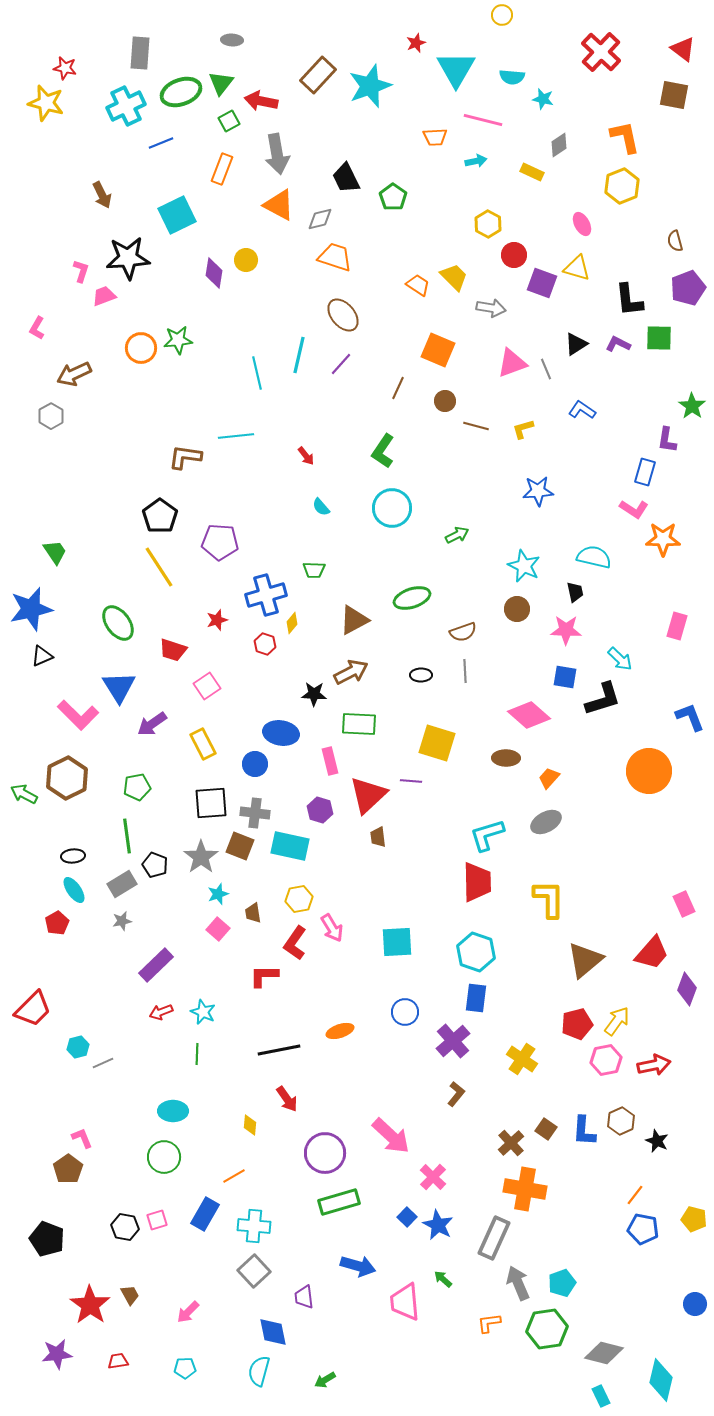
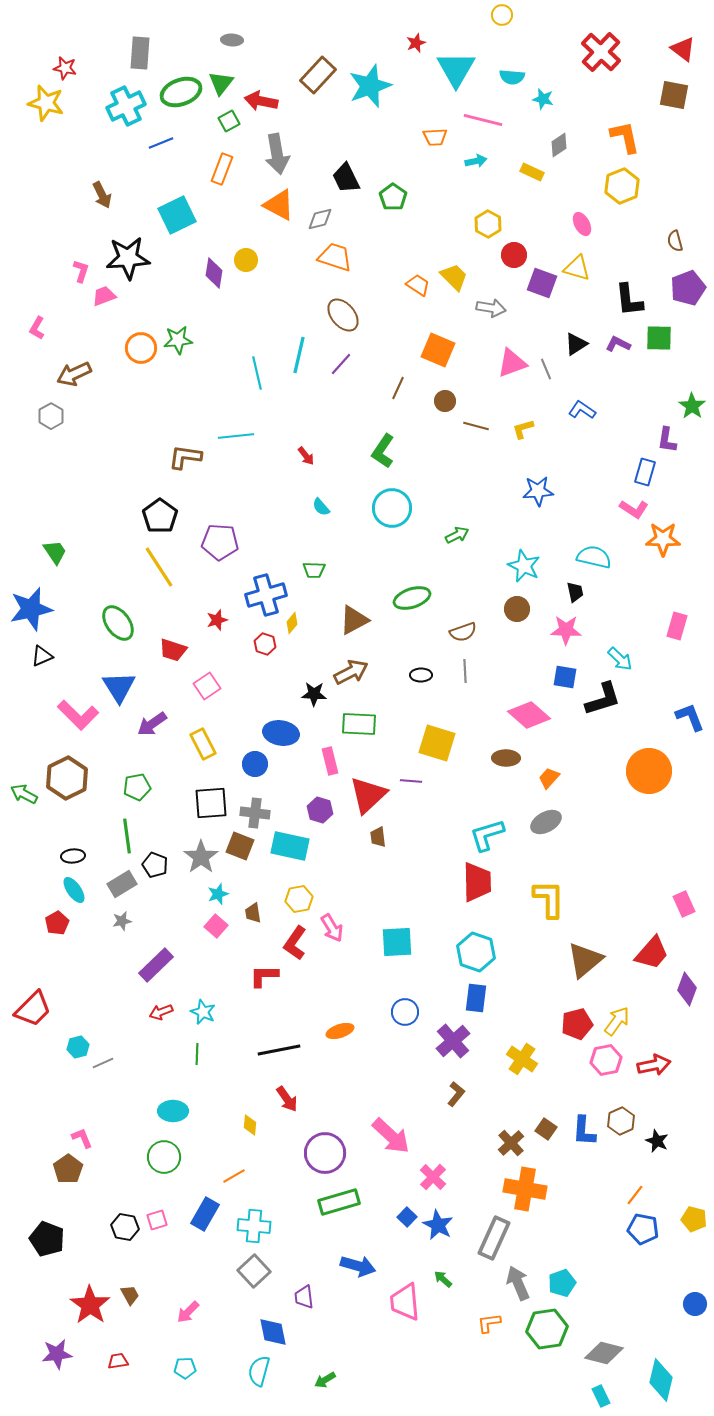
pink square at (218, 929): moved 2 px left, 3 px up
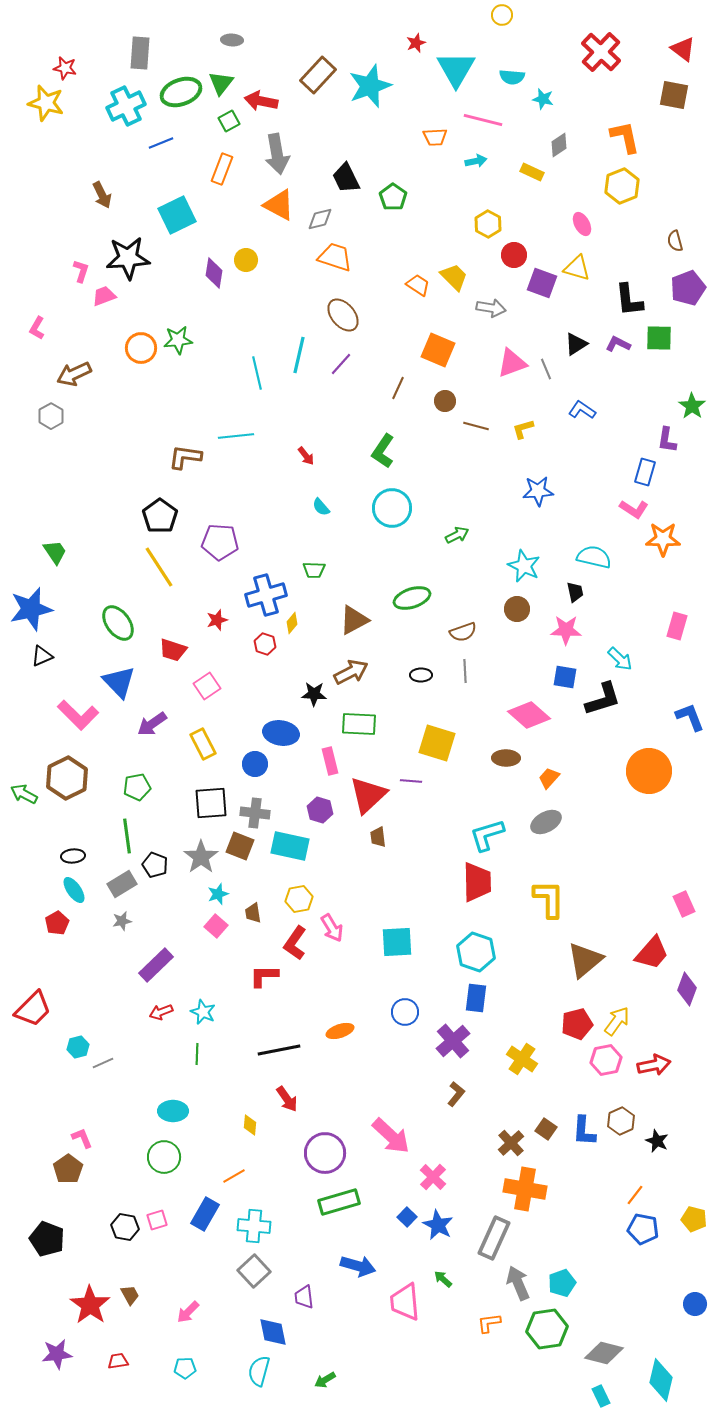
blue triangle at (119, 687): moved 5 px up; rotated 12 degrees counterclockwise
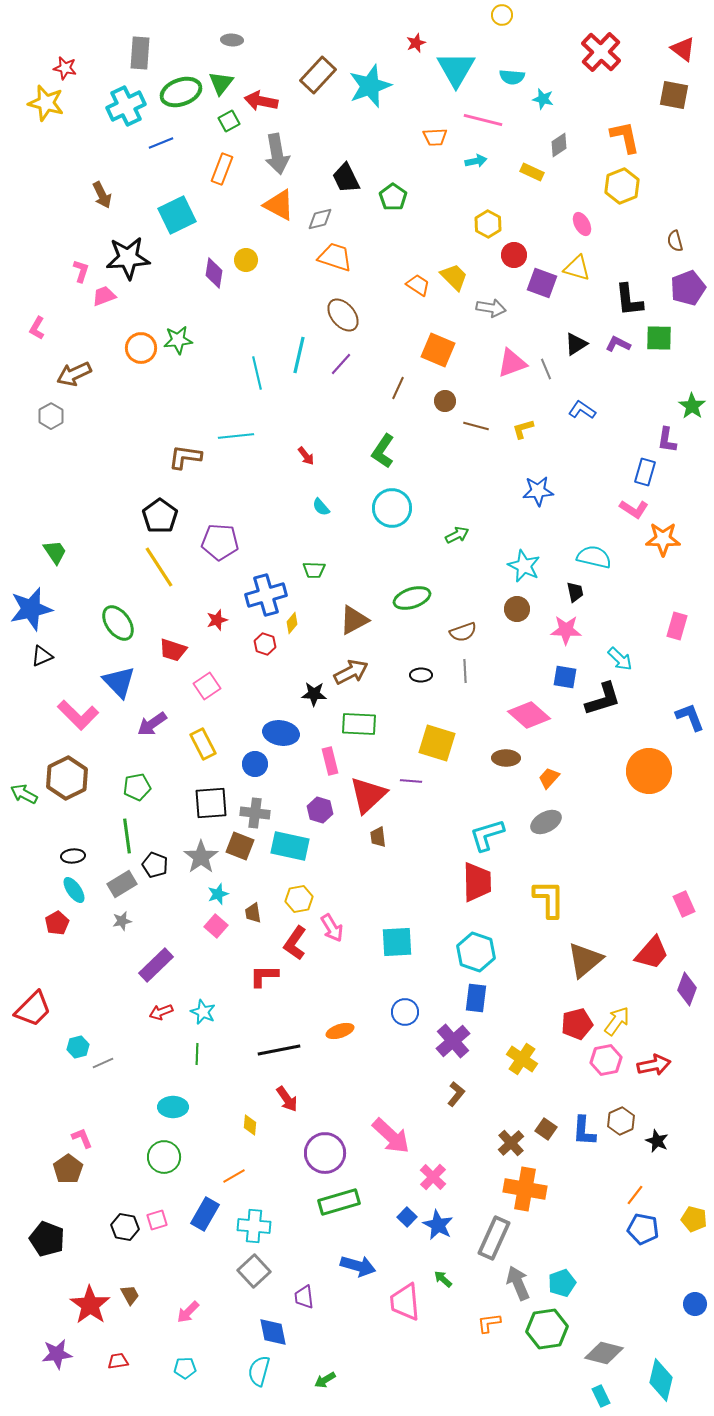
cyan ellipse at (173, 1111): moved 4 px up
